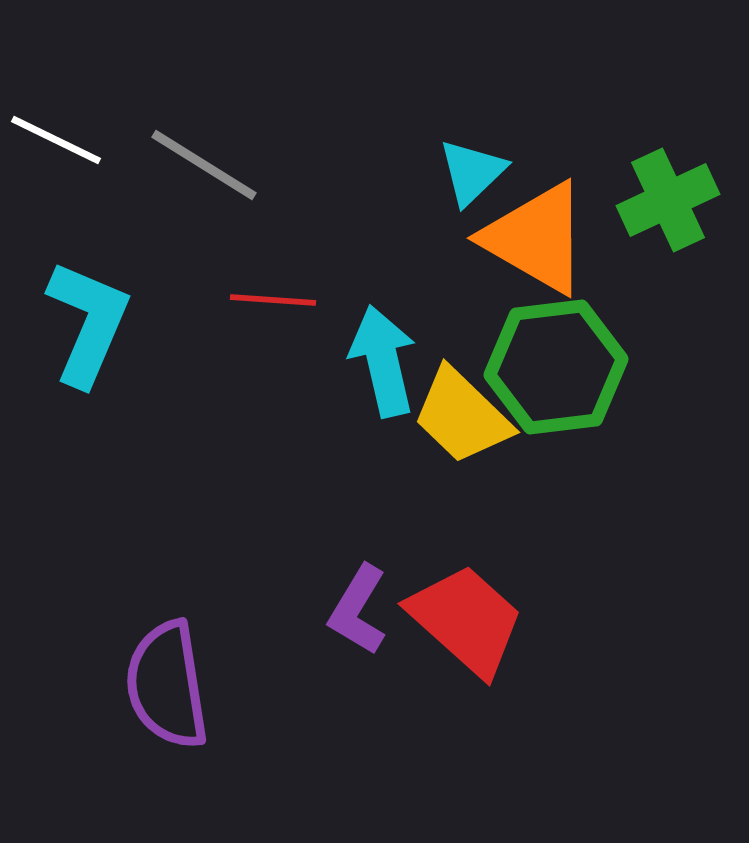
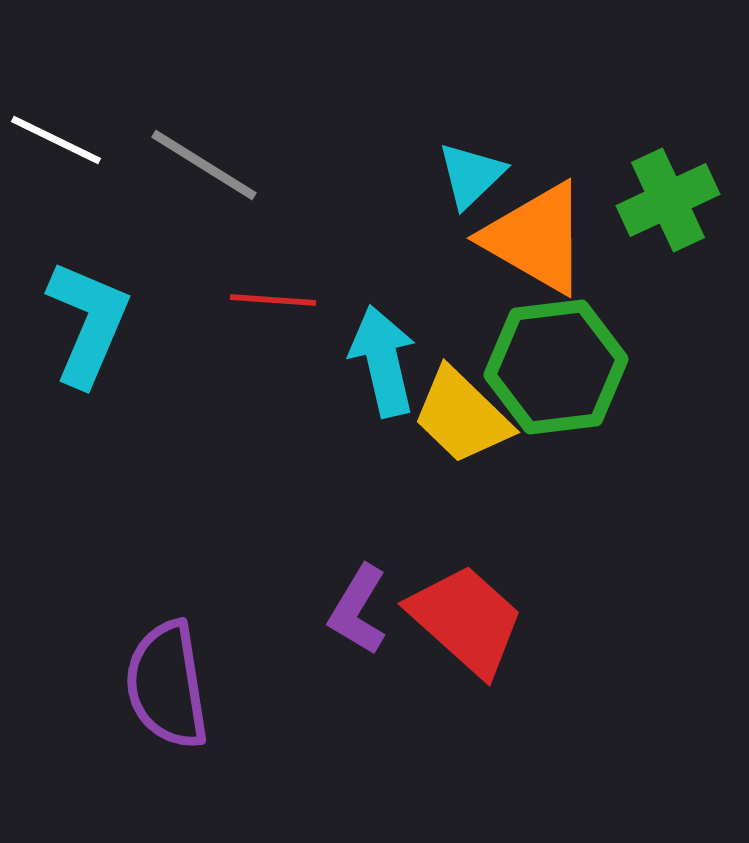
cyan triangle: moved 1 px left, 3 px down
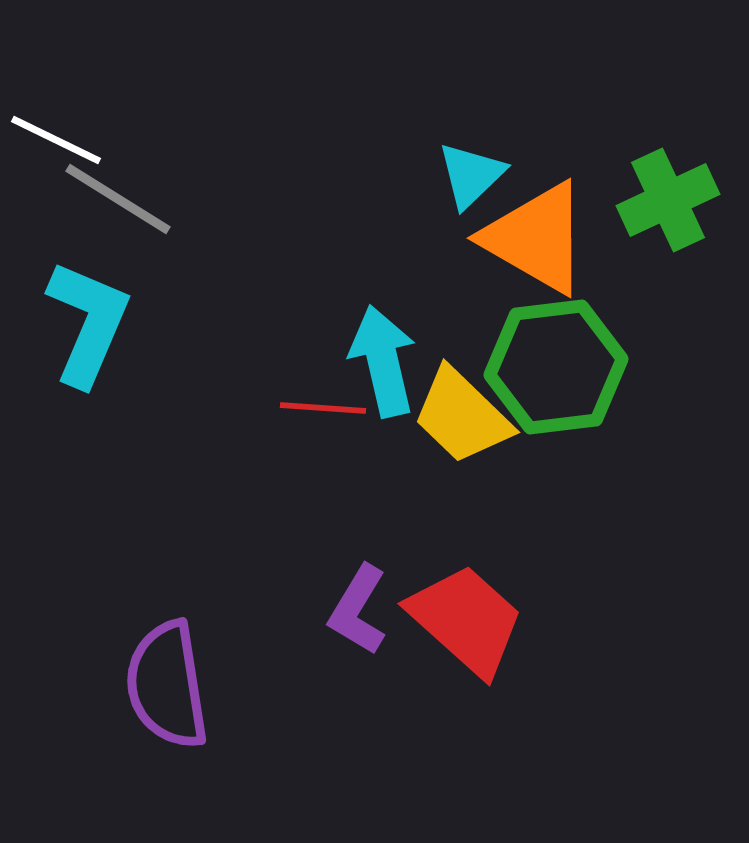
gray line: moved 86 px left, 34 px down
red line: moved 50 px right, 108 px down
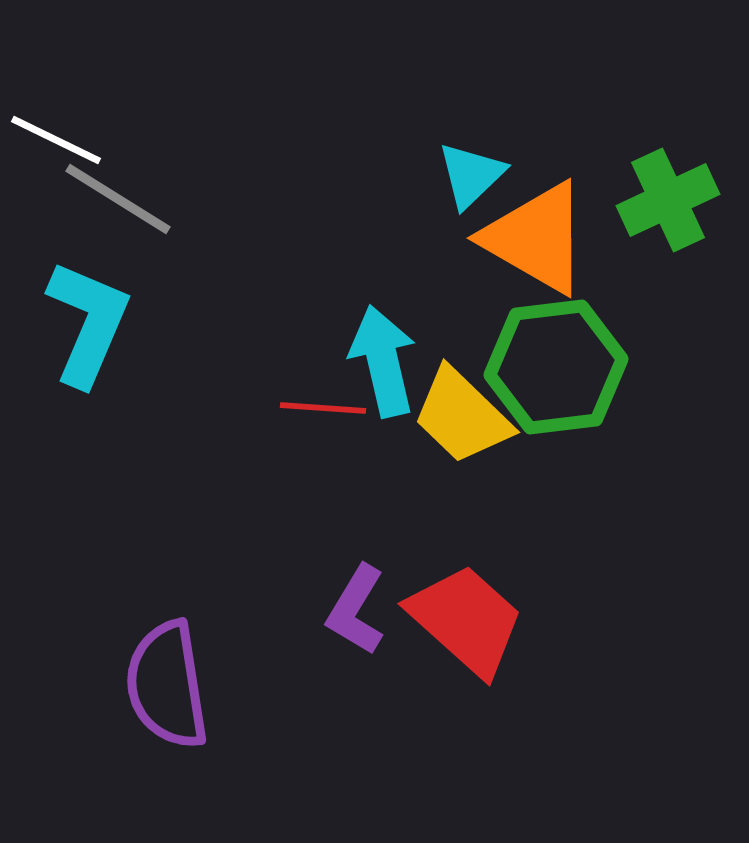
purple L-shape: moved 2 px left
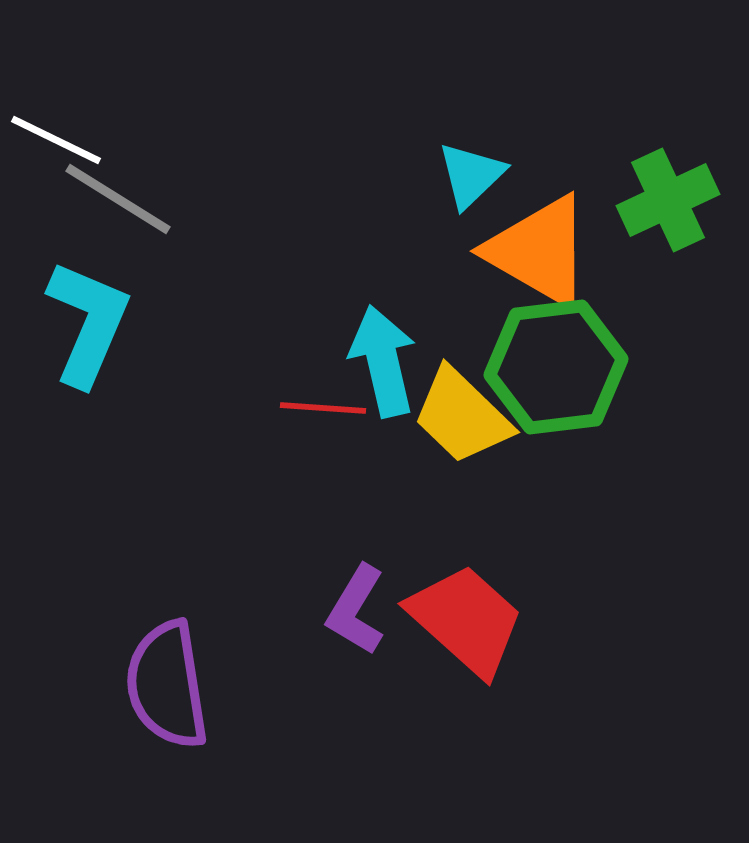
orange triangle: moved 3 px right, 13 px down
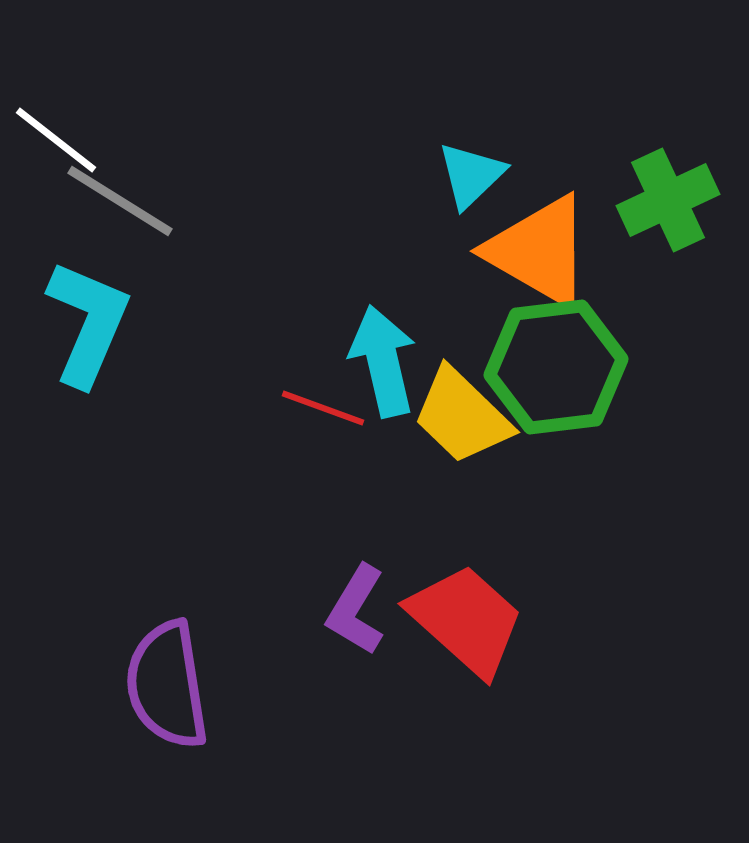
white line: rotated 12 degrees clockwise
gray line: moved 2 px right, 2 px down
red line: rotated 16 degrees clockwise
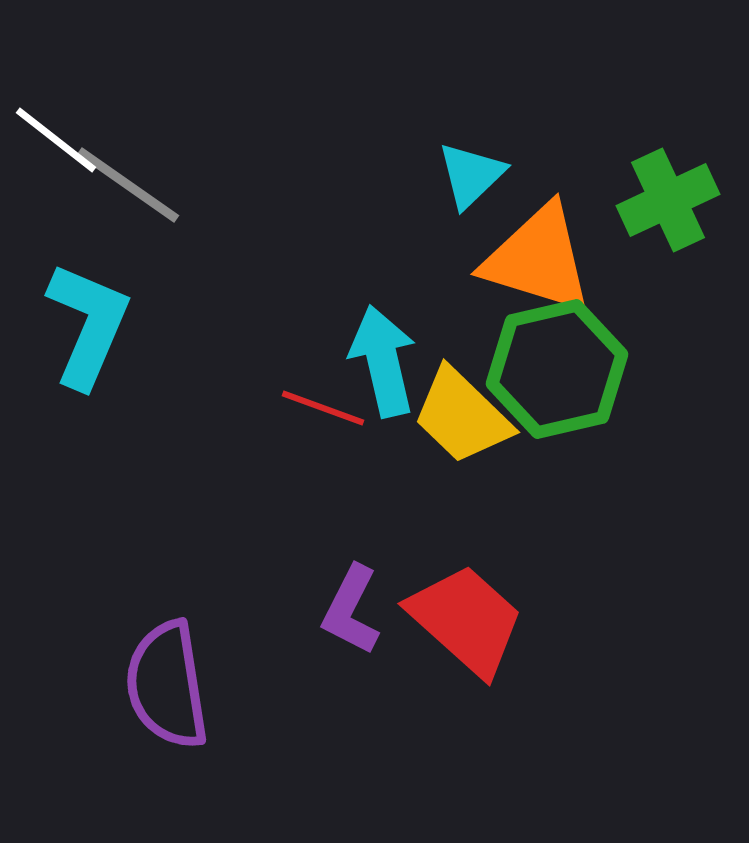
gray line: moved 8 px right, 16 px up; rotated 3 degrees clockwise
orange triangle: moved 1 px left, 8 px down; rotated 13 degrees counterclockwise
cyan L-shape: moved 2 px down
green hexagon: moved 1 px right, 2 px down; rotated 6 degrees counterclockwise
purple L-shape: moved 5 px left; rotated 4 degrees counterclockwise
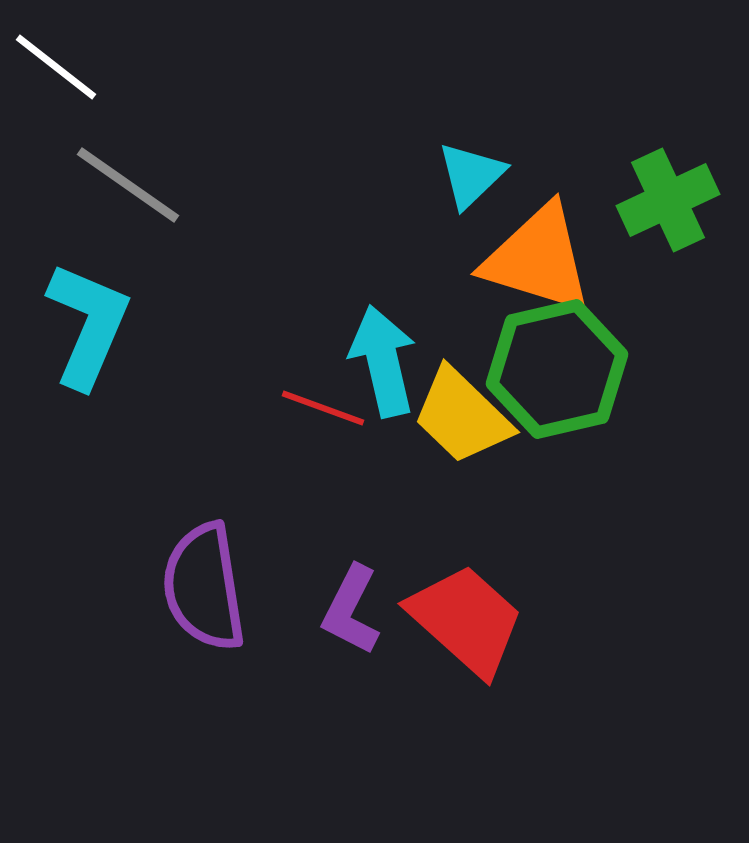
white line: moved 73 px up
purple semicircle: moved 37 px right, 98 px up
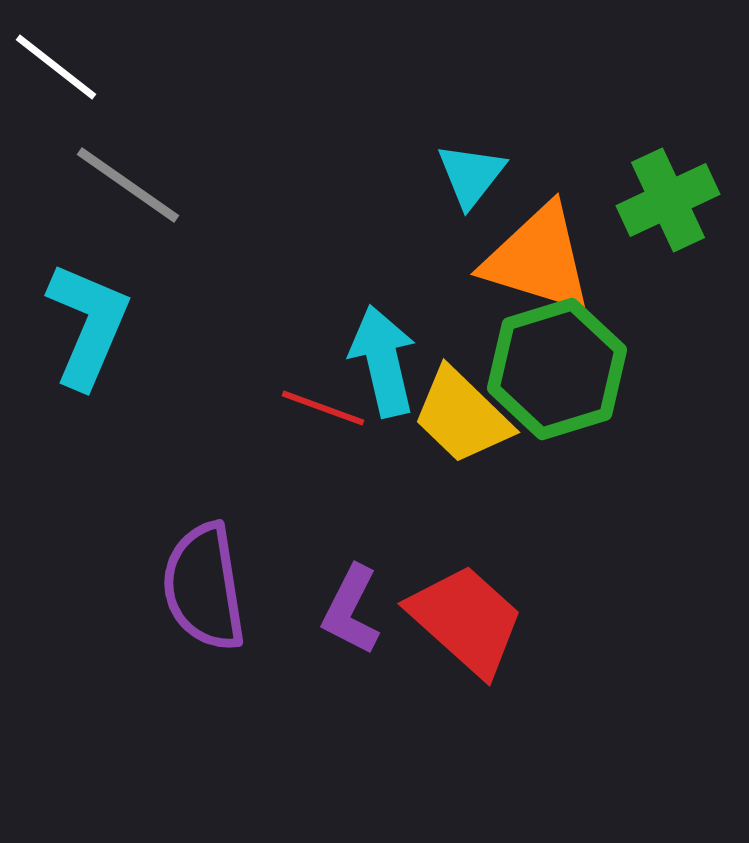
cyan triangle: rotated 8 degrees counterclockwise
green hexagon: rotated 4 degrees counterclockwise
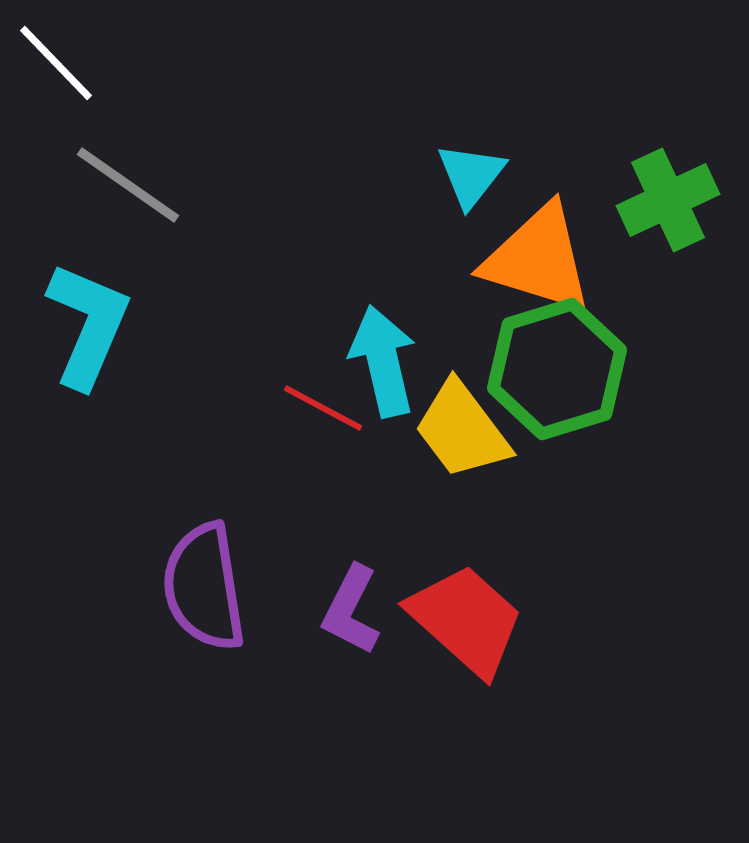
white line: moved 4 px up; rotated 8 degrees clockwise
red line: rotated 8 degrees clockwise
yellow trapezoid: moved 14 px down; rotated 9 degrees clockwise
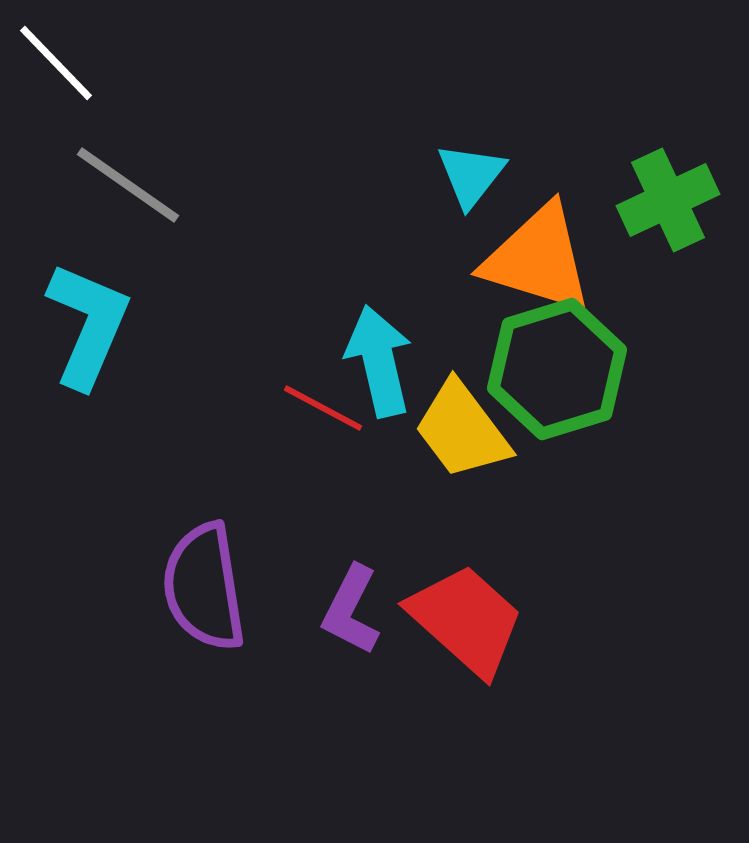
cyan arrow: moved 4 px left
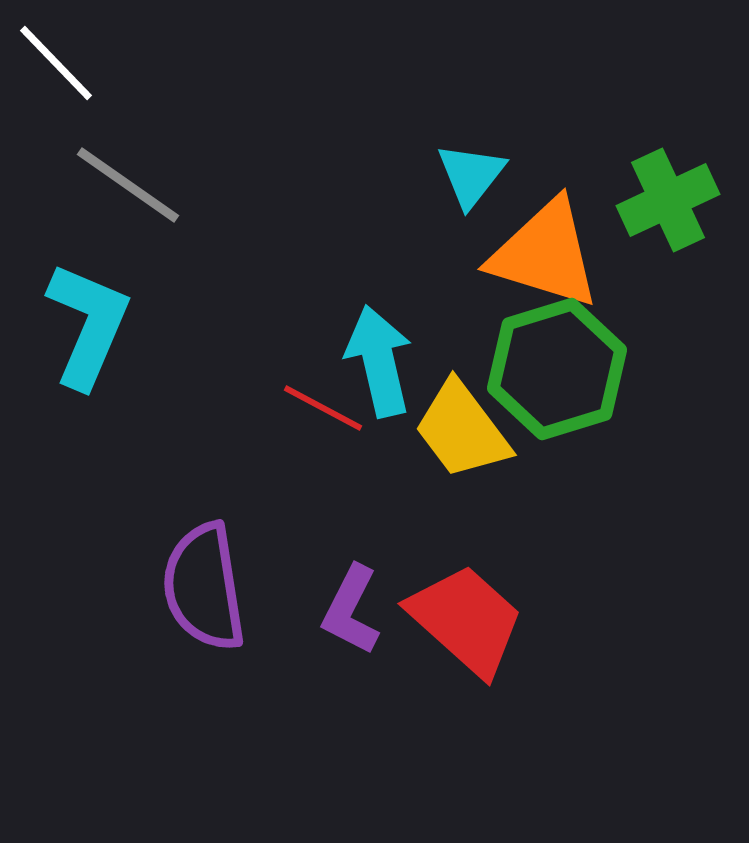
orange triangle: moved 7 px right, 5 px up
